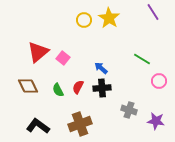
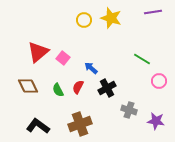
purple line: rotated 66 degrees counterclockwise
yellow star: moved 2 px right; rotated 15 degrees counterclockwise
blue arrow: moved 10 px left
black cross: moved 5 px right; rotated 24 degrees counterclockwise
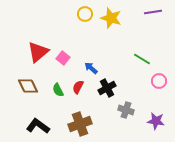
yellow circle: moved 1 px right, 6 px up
gray cross: moved 3 px left
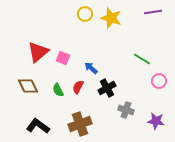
pink square: rotated 16 degrees counterclockwise
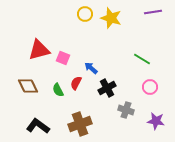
red triangle: moved 1 px right, 2 px up; rotated 25 degrees clockwise
pink circle: moved 9 px left, 6 px down
red semicircle: moved 2 px left, 4 px up
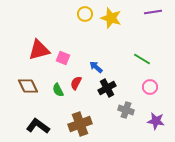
blue arrow: moved 5 px right, 1 px up
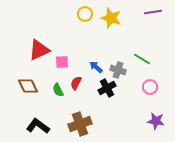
red triangle: rotated 10 degrees counterclockwise
pink square: moved 1 px left, 4 px down; rotated 24 degrees counterclockwise
gray cross: moved 8 px left, 40 px up
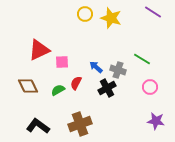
purple line: rotated 42 degrees clockwise
green semicircle: rotated 88 degrees clockwise
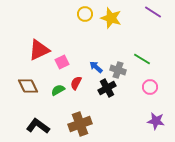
pink square: rotated 24 degrees counterclockwise
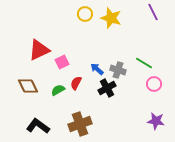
purple line: rotated 30 degrees clockwise
green line: moved 2 px right, 4 px down
blue arrow: moved 1 px right, 2 px down
pink circle: moved 4 px right, 3 px up
